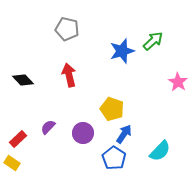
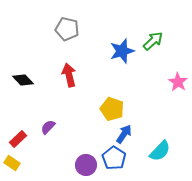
purple circle: moved 3 px right, 32 px down
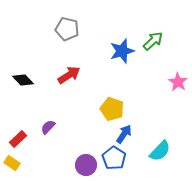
red arrow: rotated 70 degrees clockwise
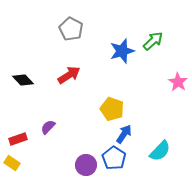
gray pentagon: moved 4 px right; rotated 15 degrees clockwise
red rectangle: rotated 24 degrees clockwise
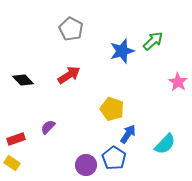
blue arrow: moved 4 px right
red rectangle: moved 2 px left
cyan semicircle: moved 5 px right, 7 px up
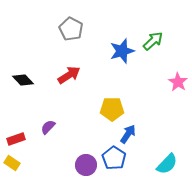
yellow pentagon: rotated 20 degrees counterclockwise
cyan semicircle: moved 2 px right, 20 px down
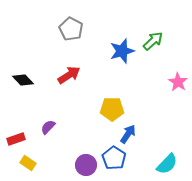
yellow rectangle: moved 16 px right
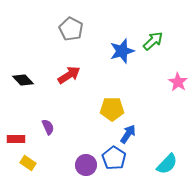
purple semicircle: rotated 112 degrees clockwise
red rectangle: rotated 18 degrees clockwise
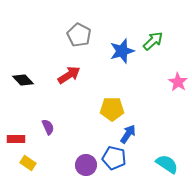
gray pentagon: moved 8 px right, 6 px down
blue pentagon: rotated 20 degrees counterclockwise
cyan semicircle: rotated 100 degrees counterclockwise
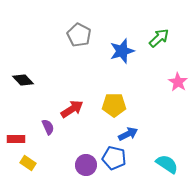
green arrow: moved 6 px right, 3 px up
red arrow: moved 3 px right, 34 px down
yellow pentagon: moved 2 px right, 4 px up
blue arrow: rotated 30 degrees clockwise
